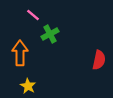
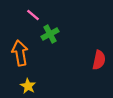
orange arrow: rotated 10 degrees counterclockwise
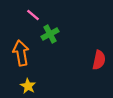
orange arrow: moved 1 px right
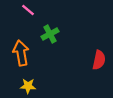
pink line: moved 5 px left, 5 px up
yellow star: rotated 28 degrees counterclockwise
